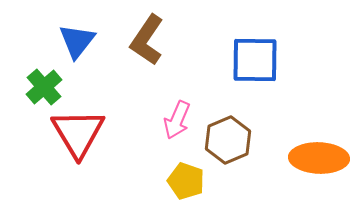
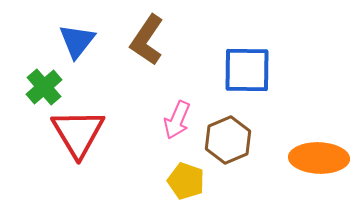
blue square: moved 8 px left, 10 px down
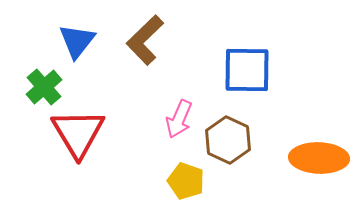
brown L-shape: moved 2 px left; rotated 12 degrees clockwise
pink arrow: moved 2 px right, 1 px up
brown hexagon: rotated 12 degrees counterclockwise
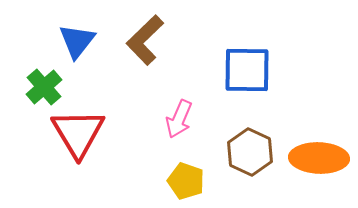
brown hexagon: moved 22 px right, 12 px down
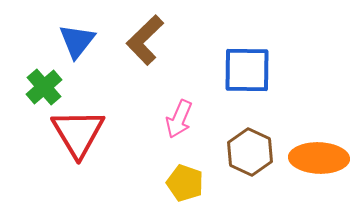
yellow pentagon: moved 1 px left, 2 px down
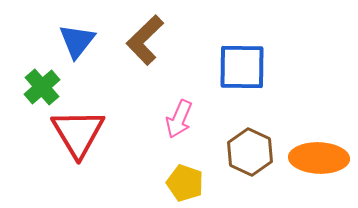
blue square: moved 5 px left, 3 px up
green cross: moved 2 px left
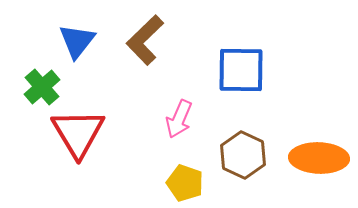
blue square: moved 1 px left, 3 px down
brown hexagon: moved 7 px left, 3 px down
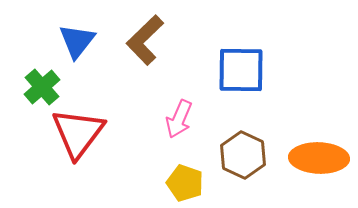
red triangle: rotated 8 degrees clockwise
